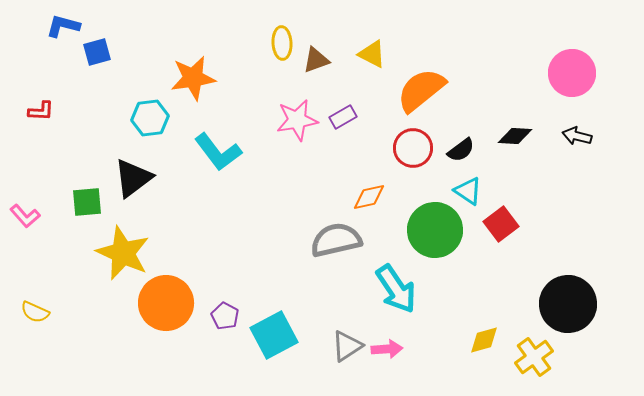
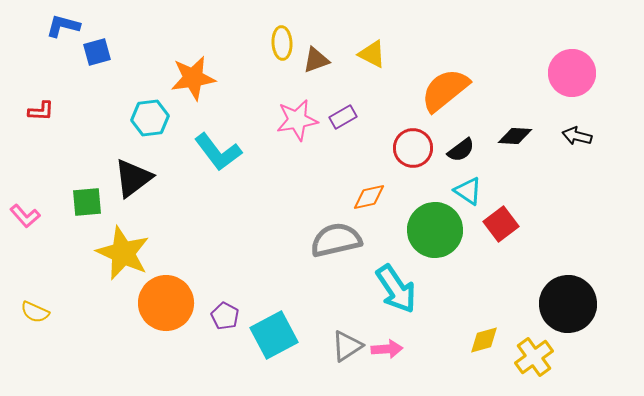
orange semicircle: moved 24 px right
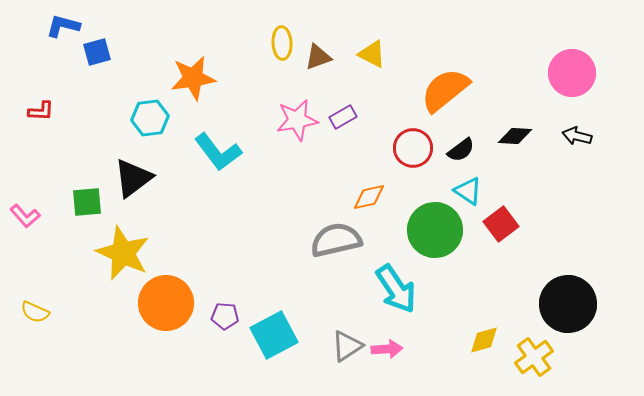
brown triangle: moved 2 px right, 3 px up
purple pentagon: rotated 24 degrees counterclockwise
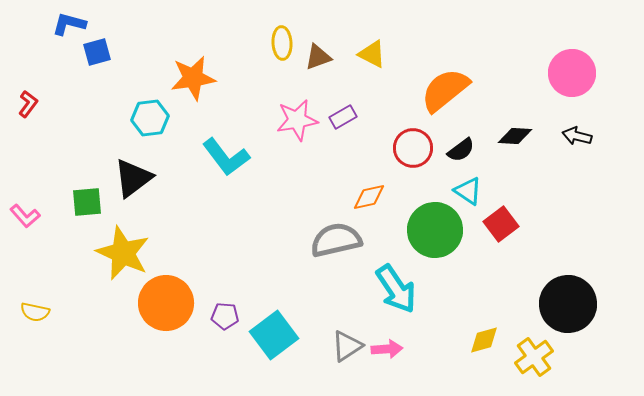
blue L-shape: moved 6 px right, 2 px up
red L-shape: moved 13 px left, 7 px up; rotated 56 degrees counterclockwise
cyan L-shape: moved 8 px right, 5 px down
yellow semicircle: rotated 12 degrees counterclockwise
cyan square: rotated 9 degrees counterclockwise
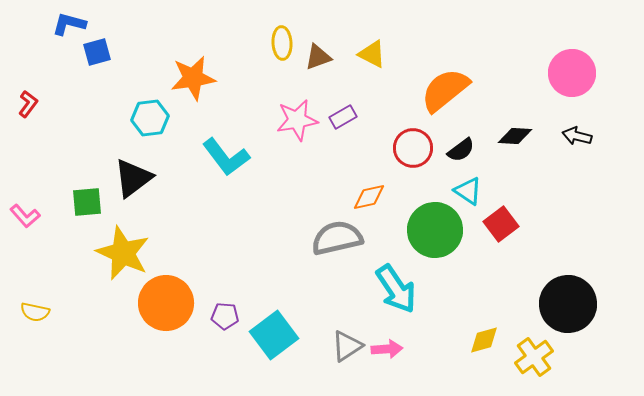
gray semicircle: moved 1 px right, 2 px up
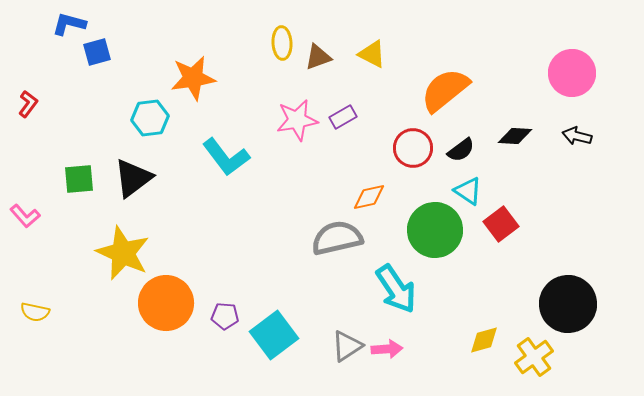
green square: moved 8 px left, 23 px up
